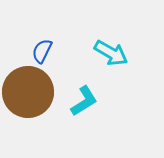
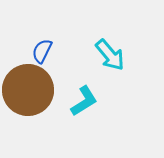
cyan arrow: moved 1 px left, 2 px down; rotated 20 degrees clockwise
brown circle: moved 2 px up
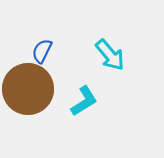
brown circle: moved 1 px up
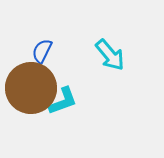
brown circle: moved 3 px right, 1 px up
cyan L-shape: moved 21 px left; rotated 12 degrees clockwise
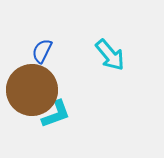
brown circle: moved 1 px right, 2 px down
cyan L-shape: moved 7 px left, 13 px down
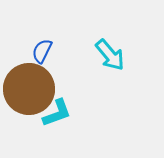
brown circle: moved 3 px left, 1 px up
cyan L-shape: moved 1 px right, 1 px up
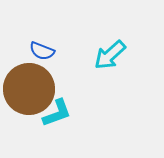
blue semicircle: rotated 95 degrees counterclockwise
cyan arrow: rotated 88 degrees clockwise
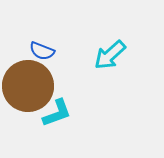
brown circle: moved 1 px left, 3 px up
